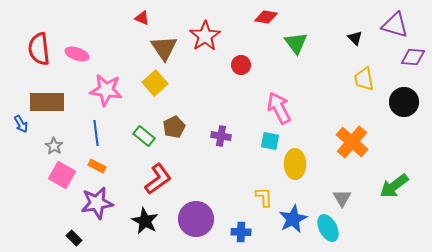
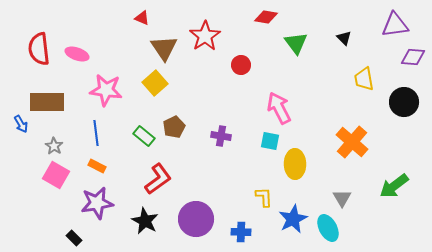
purple triangle: rotated 24 degrees counterclockwise
black triangle: moved 11 px left
pink square: moved 6 px left
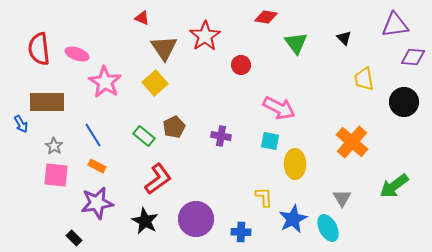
pink star: moved 1 px left, 8 px up; rotated 24 degrees clockwise
pink arrow: rotated 144 degrees clockwise
blue line: moved 3 px left, 2 px down; rotated 25 degrees counterclockwise
pink square: rotated 24 degrees counterclockwise
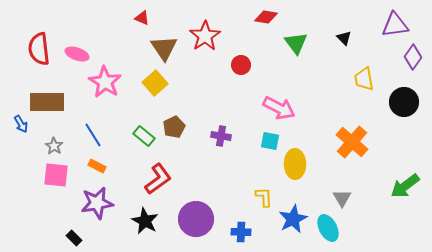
purple diamond: rotated 60 degrees counterclockwise
green arrow: moved 11 px right
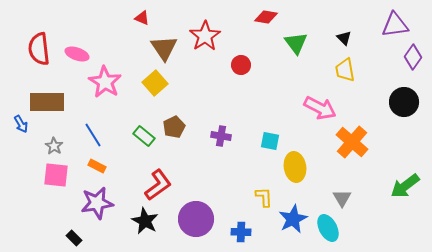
yellow trapezoid: moved 19 px left, 9 px up
pink arrow: moved 41 px right
yellow ellipse: moved 3 px down; rotated 8 degrees counterclockwise
red L-shape: moved 6 px down
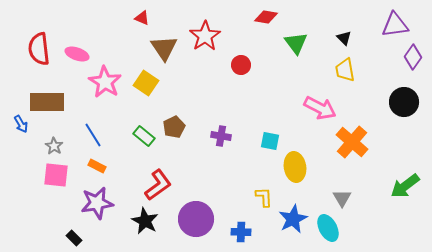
yellow square: moved 9 px left; rotated 15 degrees counterclockwise
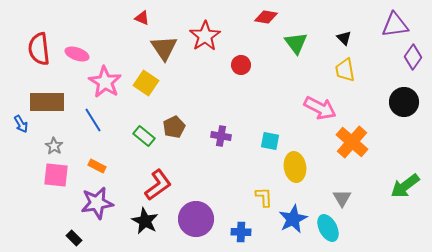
blue line: moved 15 px up
